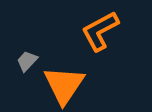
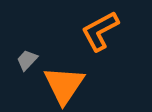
gray trapezoid: moved 1 px up
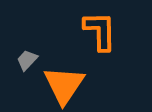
orange L-shape: rotated 117 degrees clockwise
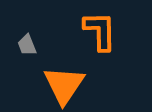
gray trapezoid: moved 15 px up; rotated 65 degrees counterclockwise
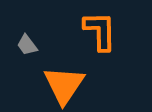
gray trapezoid: rotated 15 degrees counterclockwise
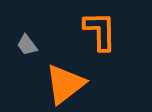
orange triangle: moved 1 px right, 1 px up; rotated 18 degrees clockwise
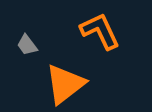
orange L-shape: rotated 24 degrees counterclockwise
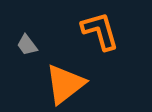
orange L-shape: rotated 9 degrees clockwise
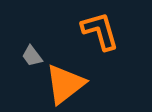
gray trapezoid: moved 5 px right, 11 px down
